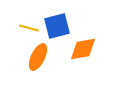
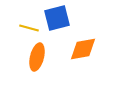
blue square: moved 8 px up
orange ellipse: moved 1 px left; rotated 12 degrees counterclockwise
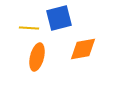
blue square: moved 2 px right
yellow line: rotated 12 degrees counterclockwise
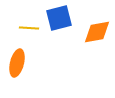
orange diamond: moved 14 px right, 17 px up
orange ellipse: moved 20 px left, 6 px down
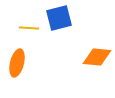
orange diamond: moved 25 px down; rotated 16 degrees clockwise
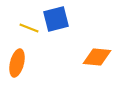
blue square: moved 3 px left, 1 px down
yellow line: rotated 18 degrees clockwise
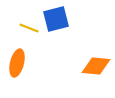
orange diamond: moved 1 px left, 9 px down
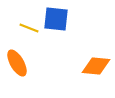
blue square: rotated 20 degrees clockwise
orange ellipse: rotated 44 degrees counterclockwise
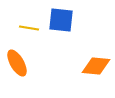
blue square: moved 5 px right, 1 px down
yellow line: rotated 12 degrees counterclockwise
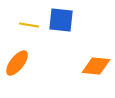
yellow line: moved 3 px up
orange ellipse: rotated 68 degrees clockwise
